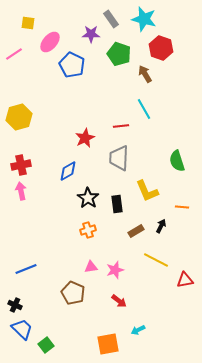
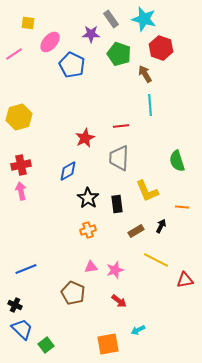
cyan line: moved 6 px right, 4 px up; rotated 25 degrees clockwise
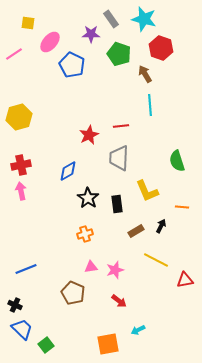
red star: moved 4 px right, 3 px up
orange cross: moved 3 px left, 4 px down
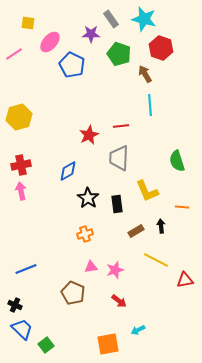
black arrow: rotated 32 degrees counterclockwise
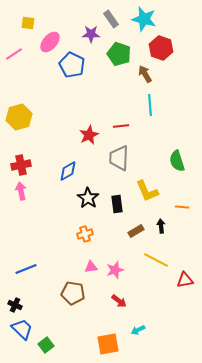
brown pentagon: rotated 15 degrees counterclockwise
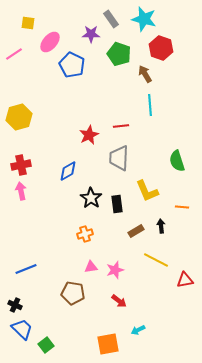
black star: moved 3 px right
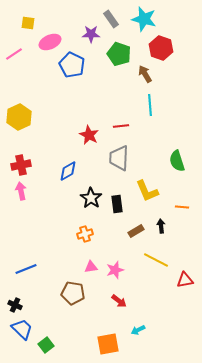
pink ellipse: rotated 25 degrees clockwise
yellow hexagon: rotated 10 degrees counterclockwise
red star: rotated 18 degrees counterclockwise
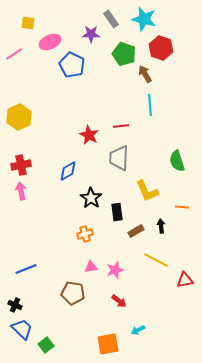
green pentagon: moved 5 px right
black rectangle: moved 8 px down
